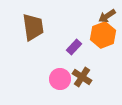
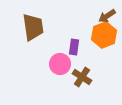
orange hexagon: moved 1 px right
purple rectangle: rotated 35 degrees counterclockwise
pink circle: moved 15 px up
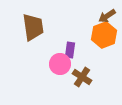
purple rectangle: moved 4 px left, 3 px down
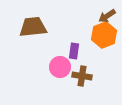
brown trapezoid: rotated 88 degrees counterclockwise
purple rectangle: moved 4 px right, 1 px down
pink circle: moved 3 px down
brown cross: moved 1 px up; rotated 24 degrees counterclockwise
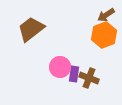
brown arrow: moved 1 px left, 1 px up
brown trapezoid: moved 2 px left, 2 px down; rotated 32 degrees counterclockwise
purple rectangle: moved 23 px down
brown cross: moved 7 px right, 2 px down; rotated 12 degrees clockwise
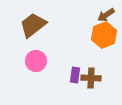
brown trapezoid: moved 2 px right, 4 px up
pink circle: moved 24 px left, 6 px up
purple rectangle: moved 1 px right, 1 px down
brown cross: moved 2 px right; rotated 18 degrees counterclockwise
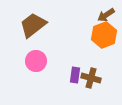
brown cross: rotated 12 degrees clockwise
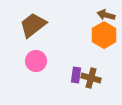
brown arrow: rotated 48 degrees clockwise
orange hexagon: rotated 10 degrees counterclockwise
purple rectangle: moved 1 px right
